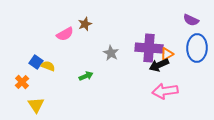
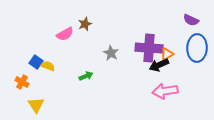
orange cross: rotated 16 degrees counterclockwise
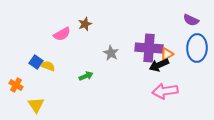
pink semicircle: moved 3 px left
orange cross: moved 6 px left, 3 px down
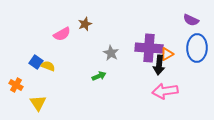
black arrow: rotated 60 degrees counterclockwise
green arrow: moved 13 px right
yellow triangle: moved 2 px right, 2 px up
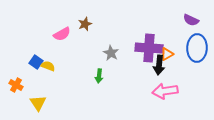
green arrow: rotated 120 degrees clockwise
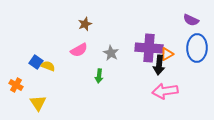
pink semicircle: moved 17 px right, 16 px down
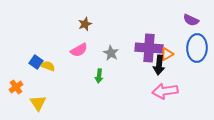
orange cross: moved 2 px down; rotated 24 degrees clockwise
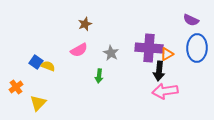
black arrow: moved 6 px down
yellow triangle: rotated 18 degrees clockwise
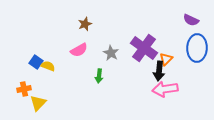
purple cross: moved 5 px left; rotated 32 degrees clockwise
orange triangle: moved 1 px left, 5 px down; rotated 16 degrees counterclockwise
orange cross: moved 8 px right, 2 px down; rotated 24 degrees clockwise
pink arrow: moved 2 px up
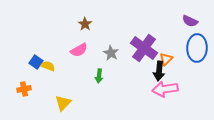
purple semicircle: moved 1 px left, 1 px down
brown star: rotated 16 degrees counterclockwise
yellow triangle: moved 25 px right
